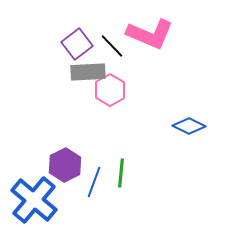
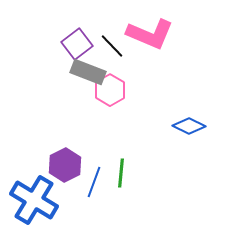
gray rectangle: rotated 24 degrees clockwise
blue cross: rotated 9 degrees counterclockwise
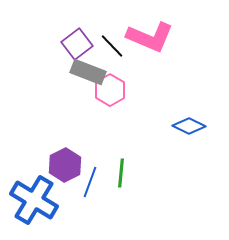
pink L-shape: moved 3 px down
blue line: moved 4 px left
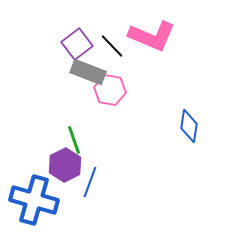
pink L-shape: moved 2 px right, 1 px up
pink hexagon: rotated 20 degrees counterclockwise
blue diamond: rotated 72 degrees clockwise
green line: moved 47 px left, 33 px up; rotated 24 degrees counterclockwise
blue cross: rotated 15 degrees counterclockwise
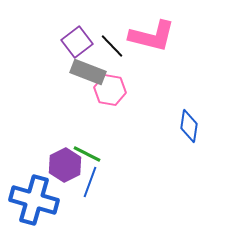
pink L-shape: rotated 9 degrees counterclockwise
purple square: moved 2 px up
green line: moved 13 px right, 14 px down; rotated 44 degrees counterclockwise
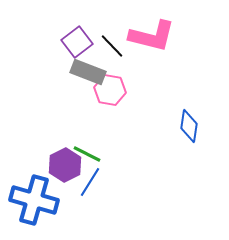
blue line: rotated 12 degrees clockwise
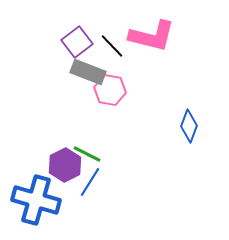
blue diamond: rotated 12 degrees clockwise
blue cross: moved 2 px right
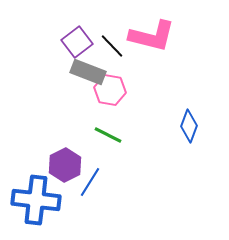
green line: moved 21 px right, 19 px up
blue cross: rotated 9 degrees counterclockwise
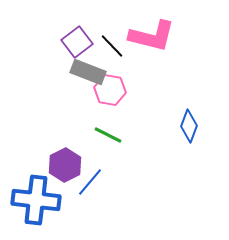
blue line: rotated 8 degrees clockwise
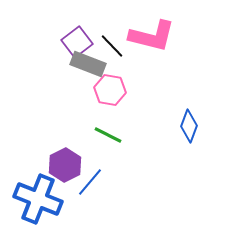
gray rectangle: moved 8 px up
blue cross: moved 2 px right, 1 px up; rotated 15 degrees clockwise
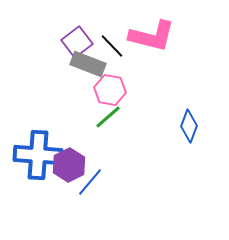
green line: moved 18 px up; rotated 68 degrees counterclockwise
purple hexagon: moved 4 px right
blue cross: moved 44 px up; rotated 18 degrees counterclockwise
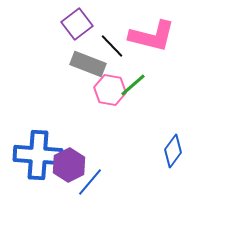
purple square: moved 18 px up
green line: moved 25 px right, 32 px up
blue diamond: moved 16 px left, 25 px down; rotated 16 degrees clockwise
